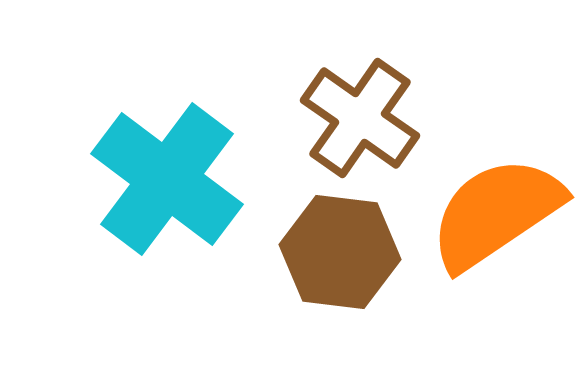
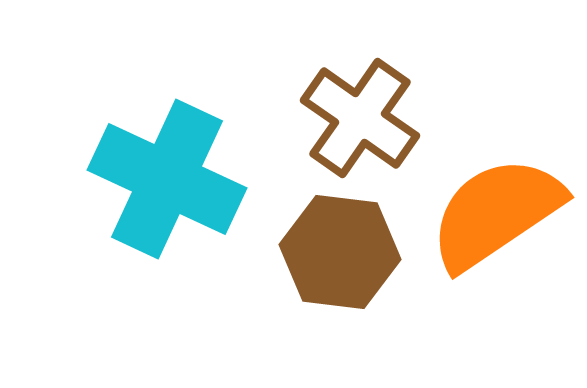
cyan cross: rotated 12 degrees counterclockwise
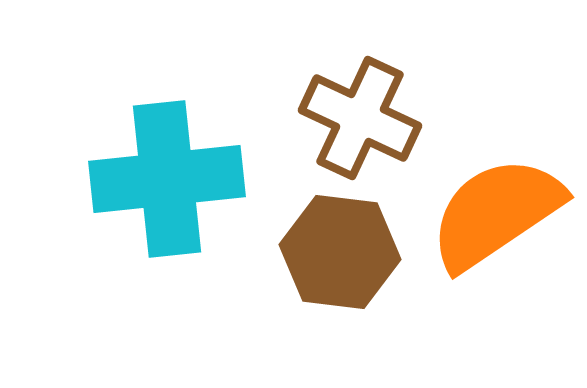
brown cross: rotated 10 degrees counterclockwise
cyan cross: rotated 31 degrees counterclockwise
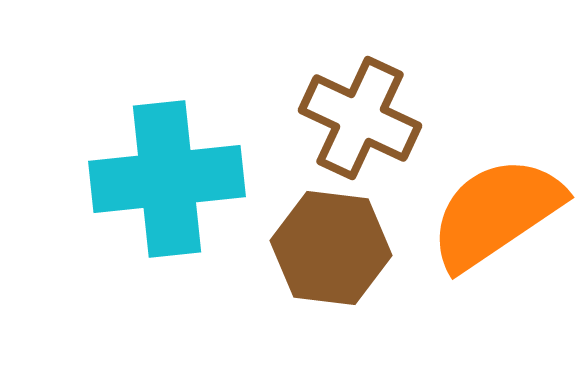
brown hexagon: moved 9 px left, 4 px up
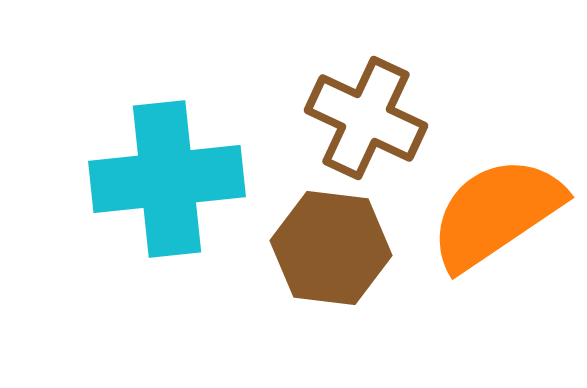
brown cross: moved 6 px right
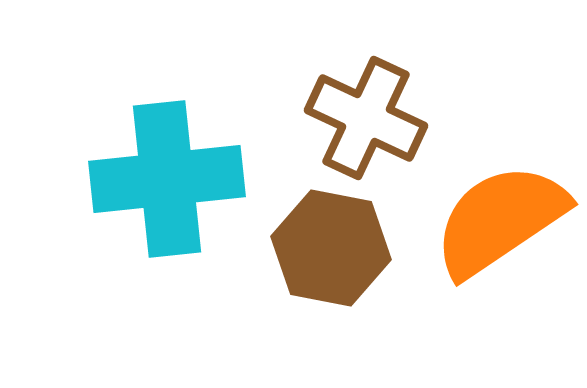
orange semicircle: moved 4 px right, 7 px down
brown hexagon: rotated 4 degrees clockwise
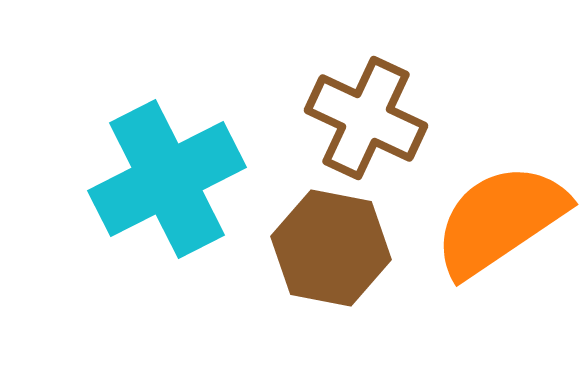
cyan cross: rotated 21 degrees counterclockwise
